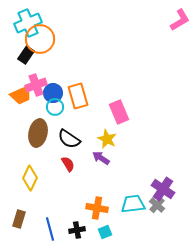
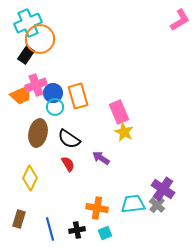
yellow star: moved 17 px right, 7 px up
cyan square: moved 1 px down
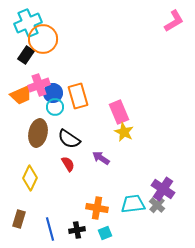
pink L-shape: moved 6 px left, 1 px down
orange circle: moved 3 px right
pink cross: moved 3 px right
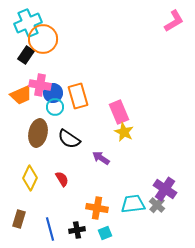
pink cross: moved 1 px right; rotated 30 degrees clockwise
red semicircle: moved 6 px left, 15 px down
purple cross: moved 2 px right
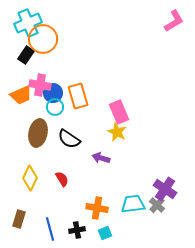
yellow star: moved 7 px left
purple arrow: rotated 18 degrees counterclockwise
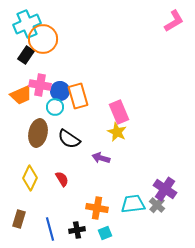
cyan cross: moved 1 px left, 1 px down
blue circle: moved 7 px right, 2 px up
